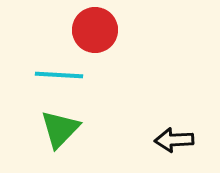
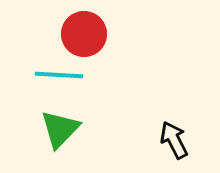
red circle: moved 11 px left, 4 px down
black arrow: rotated 66 degrees clockwise
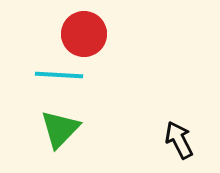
black arrow: moved 5 px right
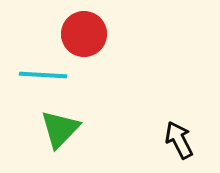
cyan line: moved 16 px left
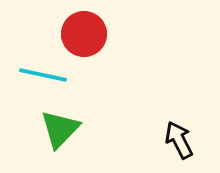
cyan line: rotated 9 degrees clockwise
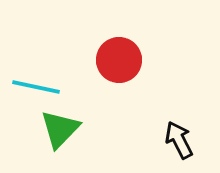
red circle: moved 35 px right, 26 px down
cyan line: moved 7 px left, 12 px down
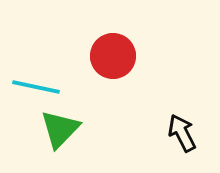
red circle: moved 6 px left, 4 px up
black arrow: moved 3 px right, 7 px up
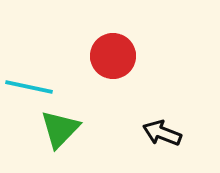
cyan line: moved 7 px left
black arrow: moved 20 px left; rotated 42 degrees counterclockwise
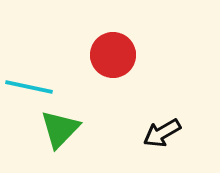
red circle: moved 1 px up
black arrow: rotated 51 degrees counterclockwise
